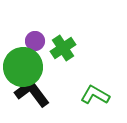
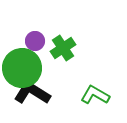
green circle: moved 1 px left, 1 px down
black L-shape: rotated 21 degrees counterclockwise
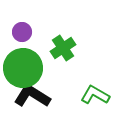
purple circle: moved 13 px left, 9 px up
green circle: moved 1 px right
black L-shape: moved 3 px down
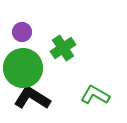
black L-shape: moved 2 px down
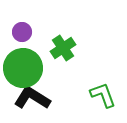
green L-shape: moved 8 px right; rotated 40 degrees clockwise
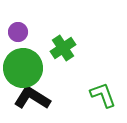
purple circle: moved 4 px left
